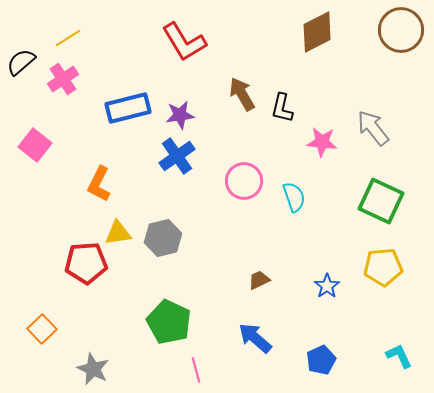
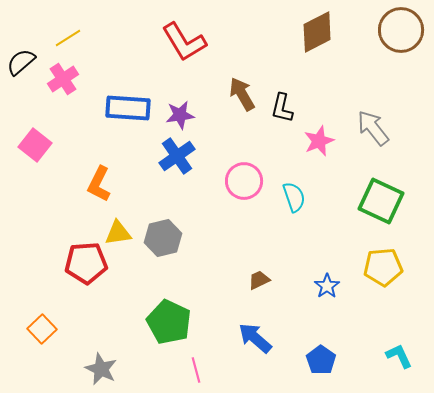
blue rectangle: rotated 18 degrees clockwise
pink star: moved 3 px left, 1 px up; rotated 28 degrees counterclockwise
blue pentagon: rotated 12 degrees counterclockwise
gray star: moved 8 px right
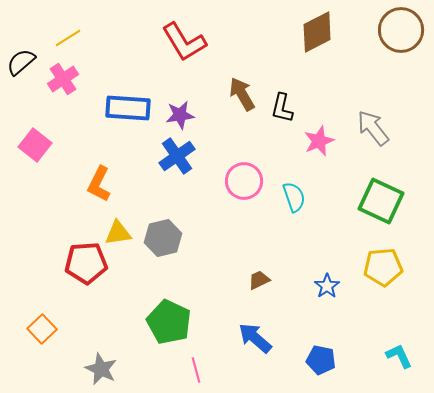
blue pentagon: rotated 24 degrees counterclockwise
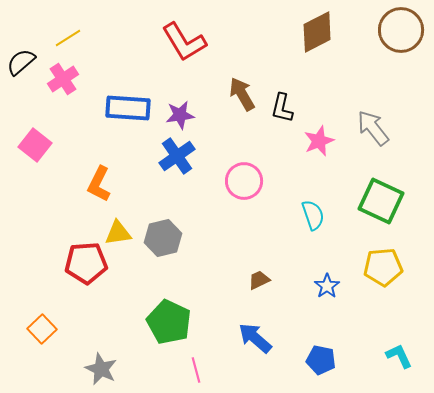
cyan semicircle: moved 19 px right, 18 px down
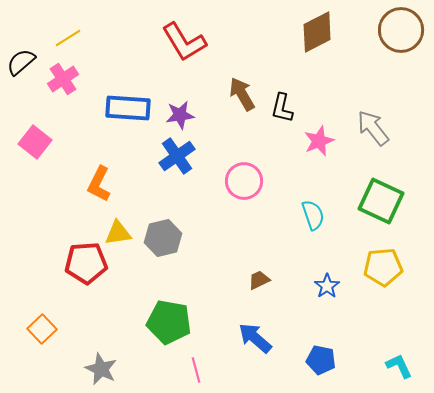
pink square: moved 3 px up
green pentagon: rotated 15 degrees counterclockwise
cyan L-shape: moved 10 px down
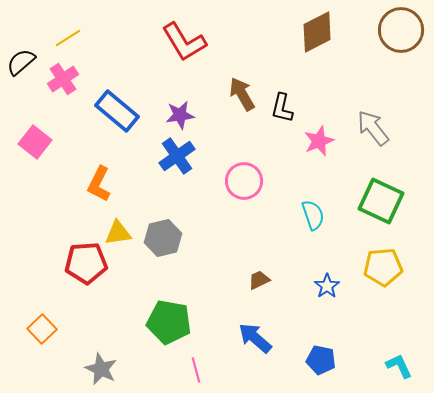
blue rectangle: moved 11 px left, 3 px down; rotated 36 degrees clockwise
